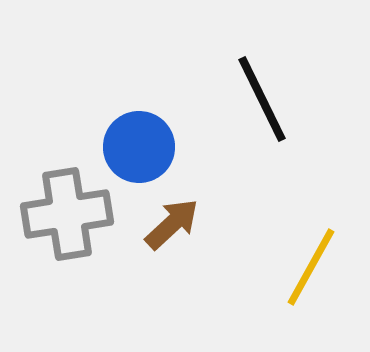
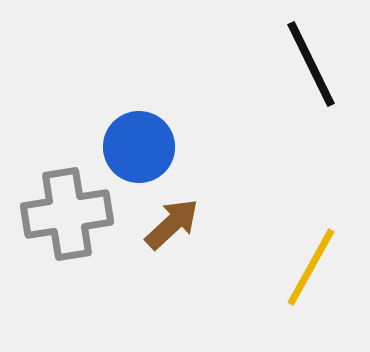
black line: moved 49 px right, 35 px up
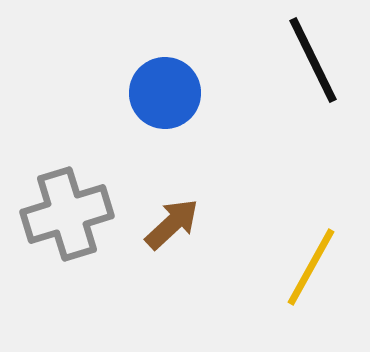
black line: moved 2 px right, 4 px up
blue circle: moved 26 px right, 54 px up
gray cross: rotated 8 degrees counterclockwise
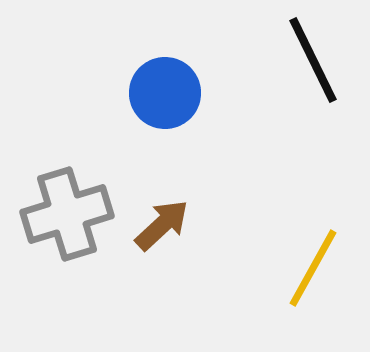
brown arrow: moved 10 px left, 1 px down
yellow line: moved 2 px right, 1 px down
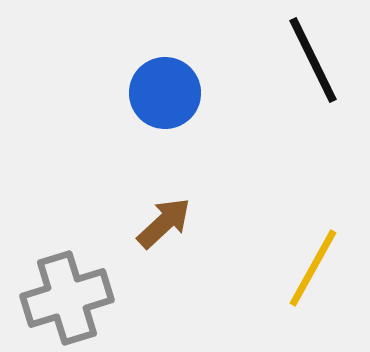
gray cross: moved 84 px down
brown arrow: moved 2 px right, 2 px up
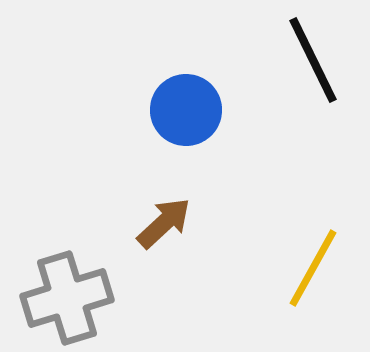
blue circle: moved 21 px right, 17 px down
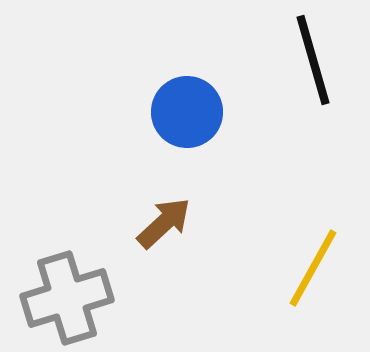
black line: rotated 10 degrees clockwise
blue circle: moved 1 px right, 2 px down
